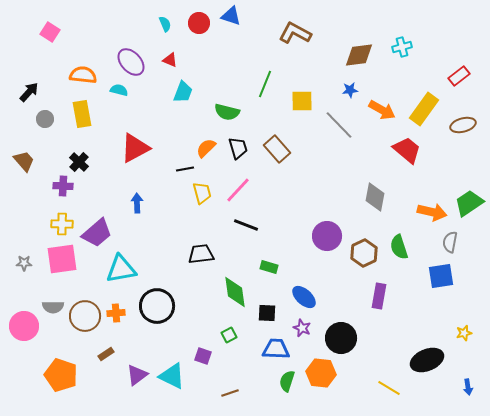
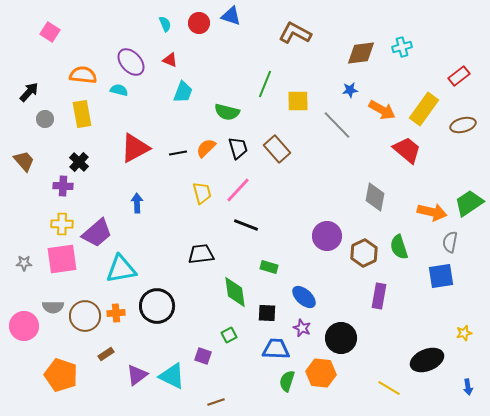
brown diamond at (359, 55): moved 2 px right, 2 px up
yellow square at (302, 101): moved 4 px left
gray line at (339, 125): moved 2 px left
black line at (185, 169): moved 7 px left, 16 px up
brown line at (230, 393): moved 14 px left, 9 px down
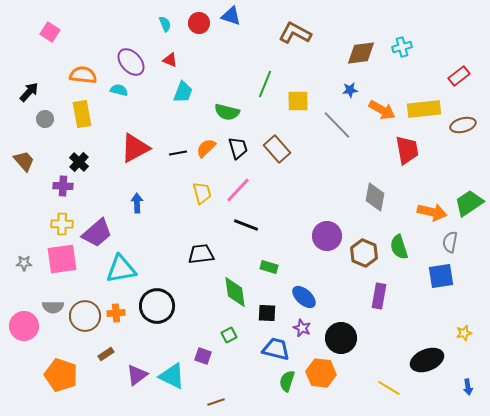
yellow rectangle at (424, 109): rotated 48 degrees clockwise
red trapezoid at (407, 150): rotated 40 degrees clockwise
brown hexagon at (364, 253): rotated 12 degrees counterclockwise
blue trapezoid at (276, 349): rotated 12 degrees clockwise
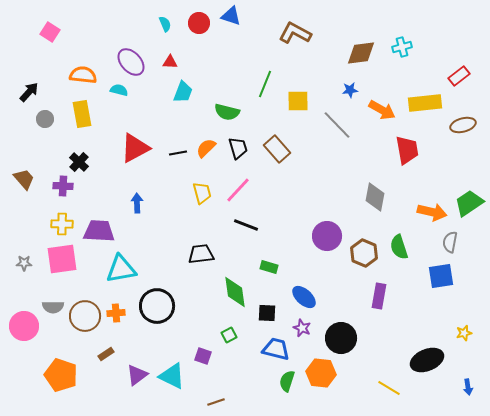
red triangle at (170, 60): moved 2 px down; rotated 21 degrees counterclockwise
yellow rectangle at (424, 109): moved 1 px right, 6 px up
brown trapezoid at (24, 161): moved 18 px down
purple trapezoid at (97, 233): moved 2 px right, 2 px up; rotated 136 degrees counterclockwise
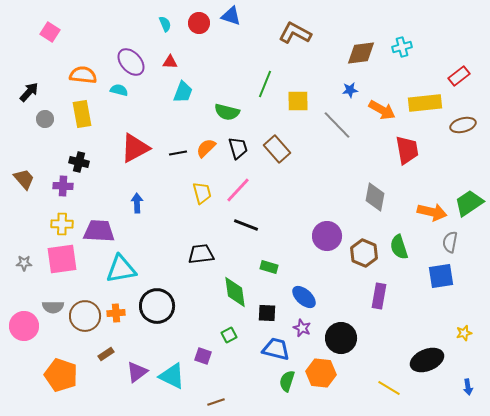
black cross at (79, 162): rotated 30 degrees counterclockwise
purple triangle at (137, 375): moved 3 px up
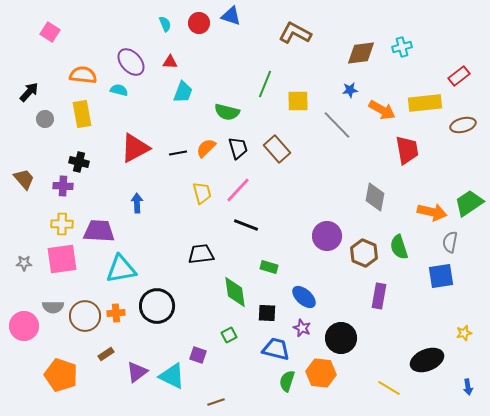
purple square at (203, 356): moved 5 px left, 1 px up
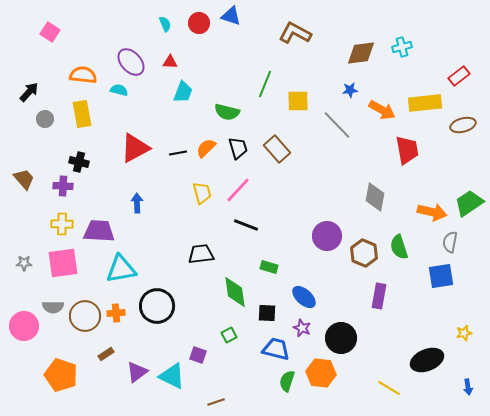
pink square at (62, 259): moved 1 px right, 4 px down
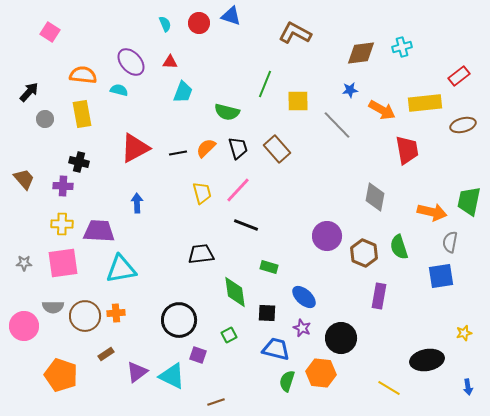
green trapezoid at (469, 203): moved 2 px up; rotated 44 degrees counterclockwise
black circle at (157, 306): moved 22 px right, 14 px down
black ellipse at (427, 360): rotated 12 degrees clockwise
